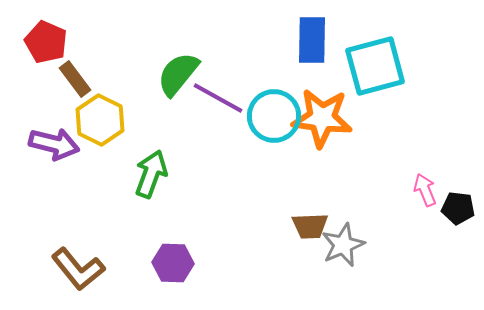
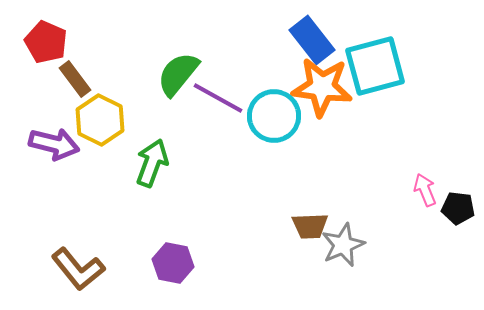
blue rectangle: rotated 39 degrees counterclockwise
orange star: moved 31 px up
green arrow: moved 1 px right, 11 px up
purple hexagon: rotated 9 degrees clockwise
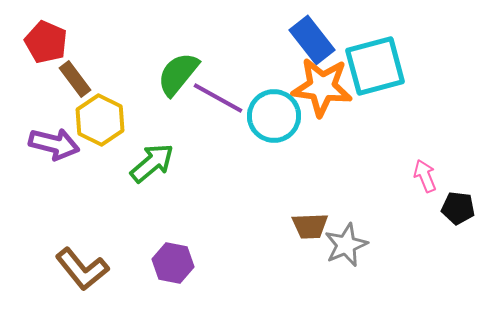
green arrow: rotated 30 degrees clockwise
pink arrow: moved 14 px up
gray star: moved 3 px right
brown L-shape: moved 4 px right
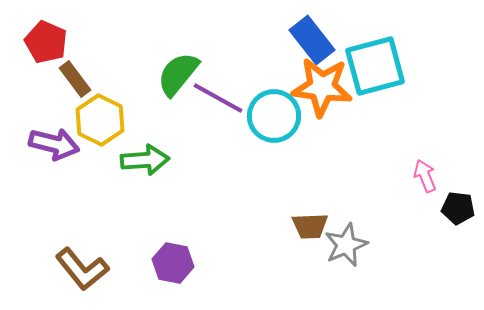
green arrow: moved 7 px left, 3 px up; rotated 36 degrees clockwise
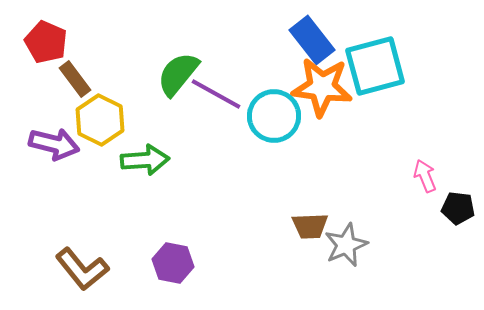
purple line: moved 2 px left, 4 px up
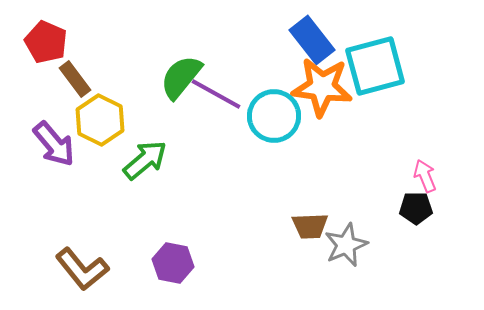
green semicircle: moved 3 px right, 3 px down
purple arrow: rotated 36 degrees clockwise
green arrow: rotated 36 degrees counterclockwise
black pentagon: moved 42 px left; rotated 8 degrees counterclockwise
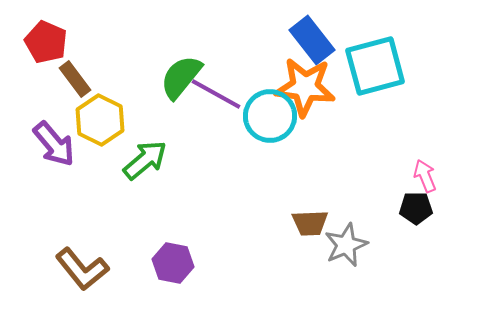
orange star: moved 17 px left
cyan circle: moved 4 px left
brown trapezoid: moved 3 px up
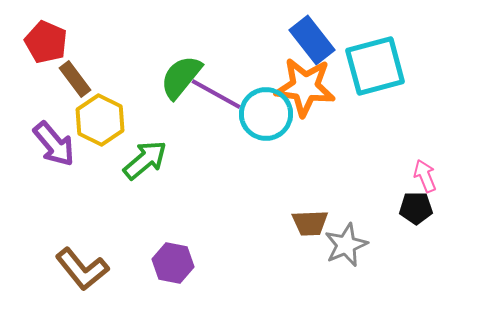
cyan circle: moved 4 px left, 2 px up
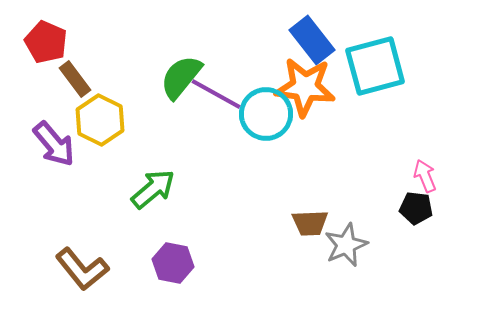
green arrow: moved 8 px right, 29 px down
black pentagon: rotated 8 degrees clockwise
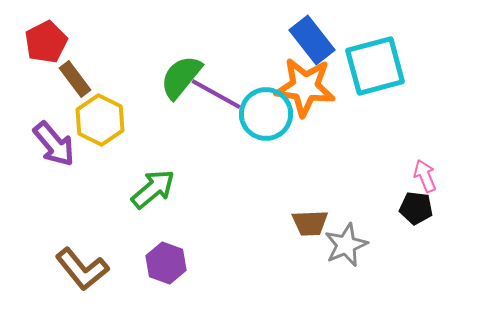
red pentagon: rotated 21 degrees clockwise
purple hexagon: moved 7 px left; rotated 9 degrees clockwise
